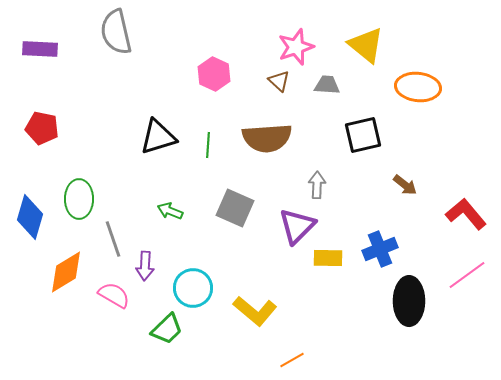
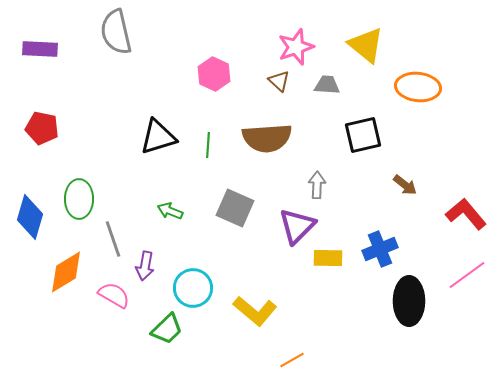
purple arrow: rotated 8 degrees clockwise
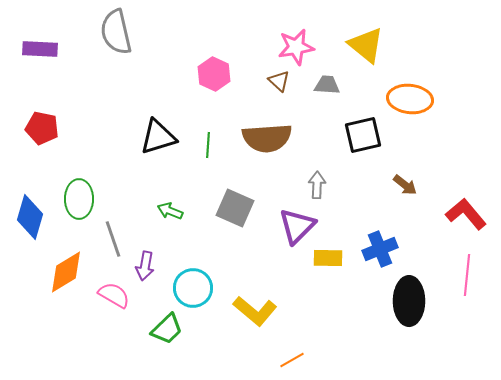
pink star: rotated 9 degrees clockwise
orange ellipse: moved 8 px left, 12 px down
pink line: rotated 48 degrees counterclockwise
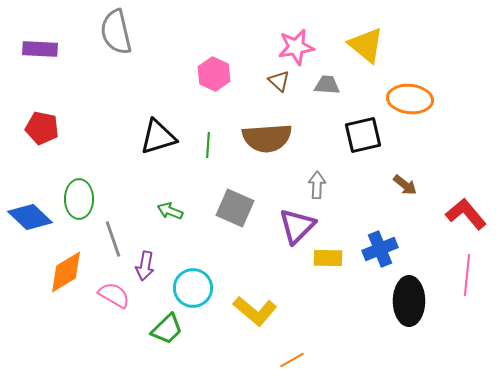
blue diamond: rotated 63 degrees counterclockwise
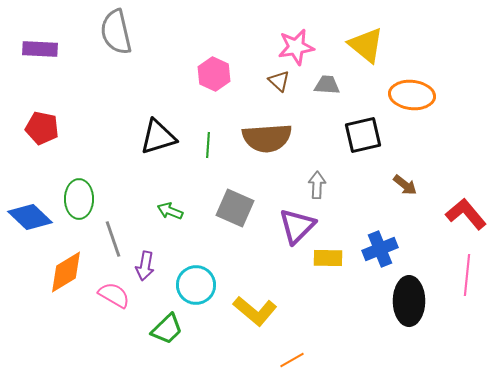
orange ellipse: moved 2 px right, 4 px up
cyan circle: moved 3 px right, 3 px up
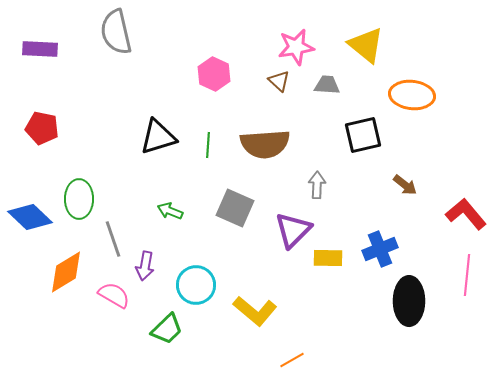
brown semicircle: moved 2 px left, 6 px down
purple triangle: moved 4 px left, 4 px down
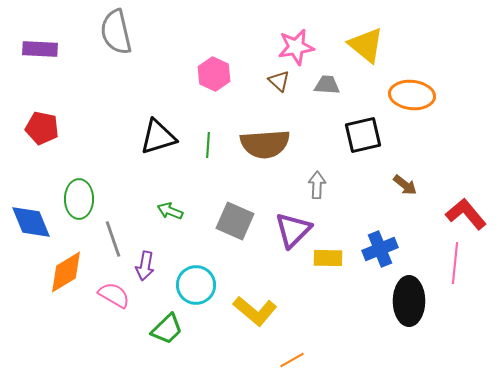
gray square: moved 13 px down
blue diamond: moved 1 px right, 5 px down; rotated 24 degrees clockwise
pink line: moved 12 px left, 12 px up
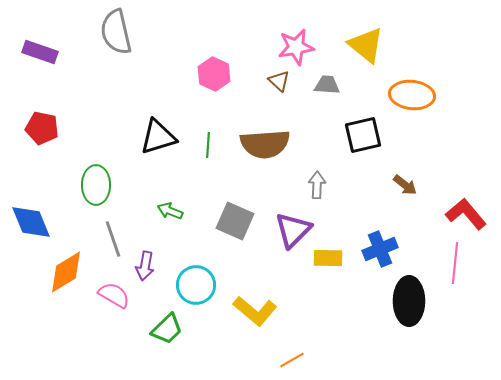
purple rectangle: moved 3 px down; rotated 16 degrees clockwise
green ellipse: moved 17 px right, 14 px up
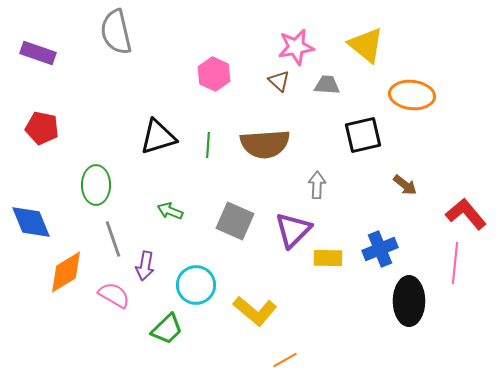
purple rectangle: moved 2 px left, 1 px down
orange line: moved 7 px left
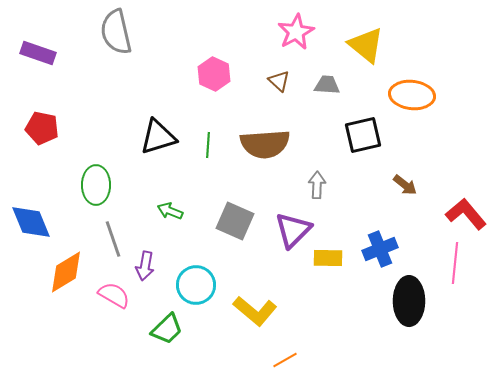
pink star: moved 15 px up; rotated 18 degrees counterclockwise
